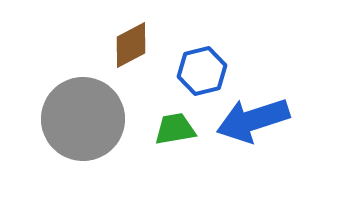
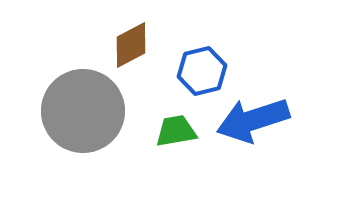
gray circle: moved 8 px up
green trapezoid: moved 1 px right, 2 px down
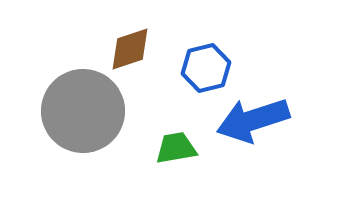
brown diamond: moved 1 px left, 4 px down; rotated 9 degrees clockwise
blue hexagon: moved 4 px right, 3 px up
green trapezoid: moved 17 px down
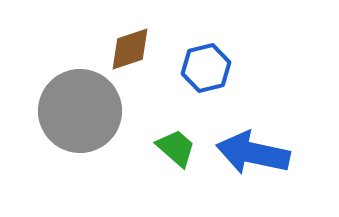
gray circle: moved 3 px left
blue arrow: moved 33 px down; rotated 30 degrees clockwise
green trapezoid: rotated 51 degrees clockwise
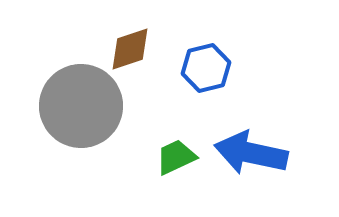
gray circle: moved 1 px right, 5 px up
green trapezoid: moved 9 px down; rotated 66 degrees counterclockwise
blue arrow: moved 2 px left
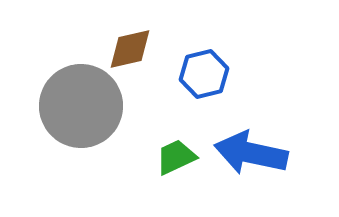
brown diamond: rotated 6 degrees clockwise
blue hexagon: moved 2 px left, 6 px down
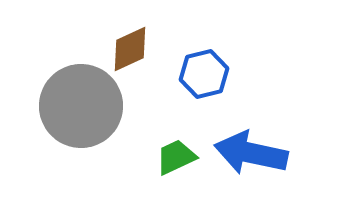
brown diamond: rotated 12 degrees counterclockwise
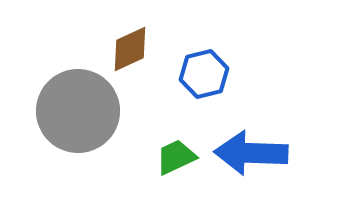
gray circle: moved 3 px left, 5 px down
blue arrow: rotated 10 degrees counterclockwise
